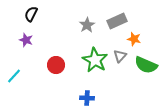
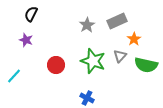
orange star: rotated 24 degrees clockwise
green star: moved 2 px left, 1 px down; rotated 10 degrees counterclockwise
green semicircle: rotated 10 degrees counterclockwise
blue cross: rotated 24 degrees clockwise
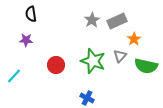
black semicircle: rotated 35 degrees counterclockwise
gray star: moved 5 px right, 5 px up
purple star: rotated 16 degrees counterclockwise
green semicircle: moved 1 px down
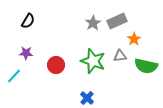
black semicircle: moved 3 px left, 7 px down; rotated 140 degrees counterclockwise
gray star: moved 1 px right, 3 px down
purple star: moved 13 px down
gray triangle: rotated 40 degrees clockwise
blue cross: rotated 16 degrees clockwise
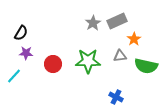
black semicircle: moved 7 px left, 12 px down
green star: moved 5 px left; rotated 20 degrees counterclockwise
red circle: moved 3 px left, 1 px up
blue cross: moved 29 px right, 1 px up; rotated 16 degrees counterclockwise
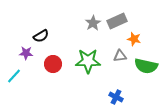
black semicircle: moved 20 px right, 3 px down; rotated 28 degrees clockwise
orange star: rotated 24 degrees counterclockwise
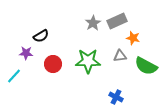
orange star: moved 1 px left, 1 px up
green semicircle: rotated 15 degrees clockwise
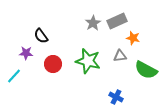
black semicircle: rotated 84 degrees clockwise
green star: rotated 15 degrees clockwise
green semicircle: moved 4 px down
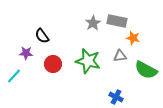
gray rectangle: rotated 36 degrees clockwise
black semicircle: moved 1 px right
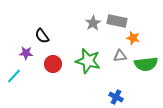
green semicircle: moved 6 px up; rotated 35 degrees counterclockwise
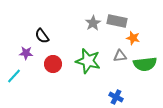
green semicircle: moved 1 px left
